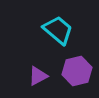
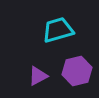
cyan trapezoid: rotated 56 degrees counterclockwise
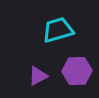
purple hexagon: rotated 12 degrees clockwise
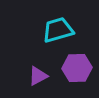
purple hexagon: moved 3 px up
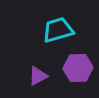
purple hexagon: moved 1 px right
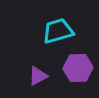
cyan trapezoid: moved 1 px down
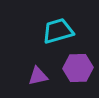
purple triangle: rotated 15 degrees clockwise
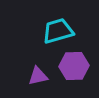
purple hexagon: moved 4 px left, 2 px up
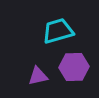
purple hexagon: moved 1 px down
